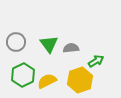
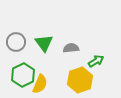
green triangle: moved 5 px left, 1 px up
yellow semicircle: moved 7 px left, 3 px down; rotated 138 degrees clockwise
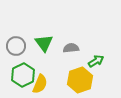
gray circle: moved 4 px down
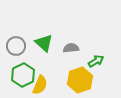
green triangle: rotated 12 degrees counterclockwise
yellow semicircle: moved 1 px down
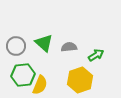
gray semicircle: moved 2 px left, 1 px up
green arrow: moved 6 px up
green hexagon: rotated 20 degrees clockwise
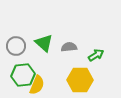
yellow hexagon: rotated 20 degrees clockwise
yellow semicircle: moved 3 px left
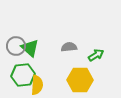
green triangle: moved 14 px left, 5 px down
yellow semicircle: rotated 18 degrees counterclockwise
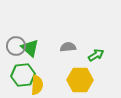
gray semicircle: moved 1 px left
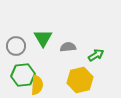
green triangle: moved 13 px right, 10 px up; rotated 18 degrees clockwise
yellow hexagon: rotated 15 degrees counterclockwise
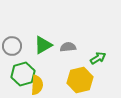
green triangle: moved 7 px down; rotated 30 degrees clockwise
gray circle: moved 4 px left
green arrow: moved 2 px right, 3 px down
green hexagon: moved 1 px up; rotated 10 degrees counterclockwise
